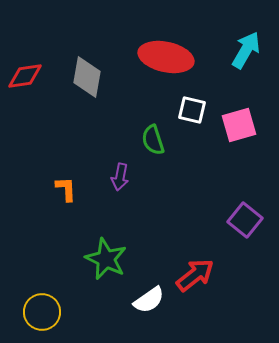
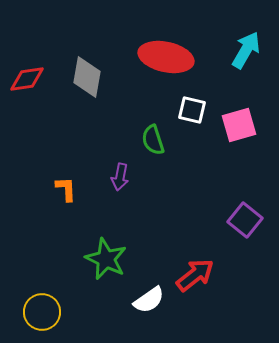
red diamond: moved 2 px right, 3 px down
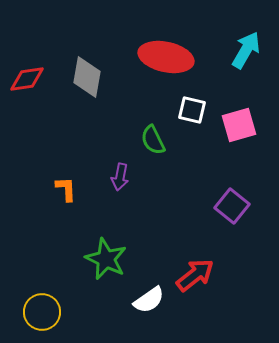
green semicircle: rotated 8 degrees counterclockwise
purple square: moved 13 px left, 14 px up
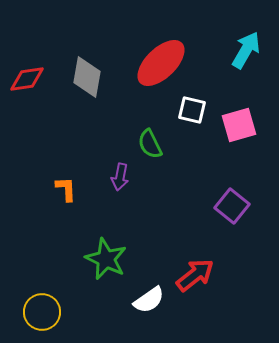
red ellipse: moved 5 px left, 6 px down; rotated 56 degrees counterclockwise
green semicircle: moved 3 px left, 4 px down
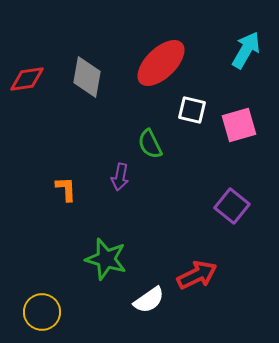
green star: rotated 9 degrees counterclockwise
red arrow: moved 2 px right; rotated 12 degrees clockwise
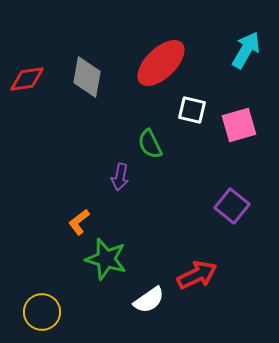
orange L-shape: moved 13 px right, 33 px down; rotated 124 degrees counterclockwise
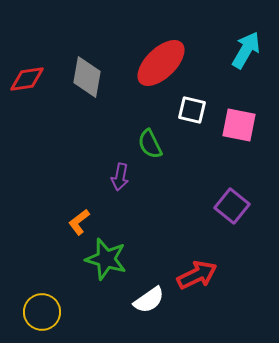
pink square: rotated 27 degrees clockwise
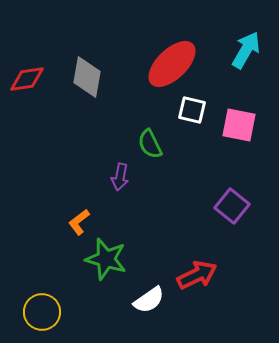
red ellipse: moved 11 px right, 1 px down
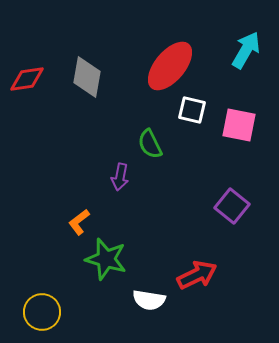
red ellipse: moved 2 px left, 2 px down; rotated 6 degrees counterclockwise
white semicircle: rotated 44 degrees clockwise
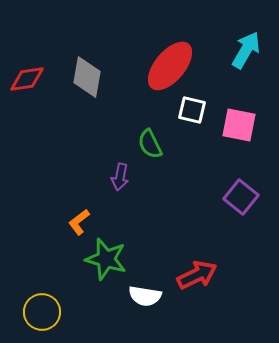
purple square: moved 9 px right, 9 px up
white semicircle: moved 4 px left, 4 px up
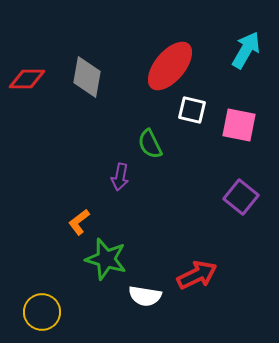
red diamond: rotated 9 degrees clockwise
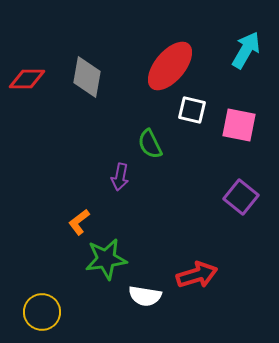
green star: rotated 24 degrees counterclockwise
red arrow: rotated 9 degrees clockwise
